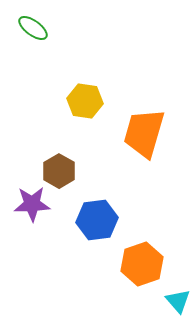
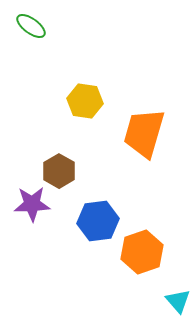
green ellipse: moved 2 px left, 2 px up
blue hexagon: moved 1 px right, 1 px down
orange hexagon: moved 12 px up
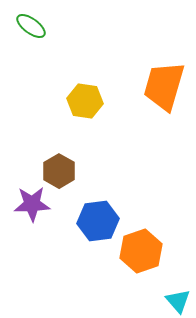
orange trapezoid: moved 20 px right, 47 px up
orange hexagon: moved 1 px left, 1 px up
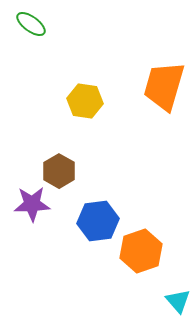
green ellipse: moved 2 px up
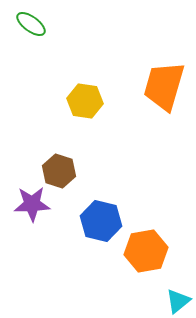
brown hexagon: rotated 12 degrees counterclockwise
blue hexagon: moved 3 px right; rotated 21 degrees clockwise
orange hexagon: moved 5 px right; rotated 9 degrees clockwise
cyan triangle: rotated 32 degrees clockwise
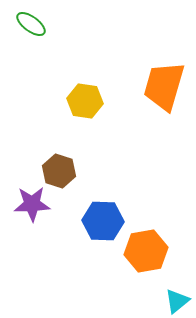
blue hexagon: moved 2 px right; rotated 12 degrees counterclockwise
cyan triangle: moved 1 px left
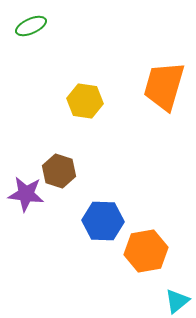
green ellipse: moved 2 px down; rotated 60 degrees counterclockwise
purple star: moved 6 px left, 10 px up; rotated 9 degrees clockwise
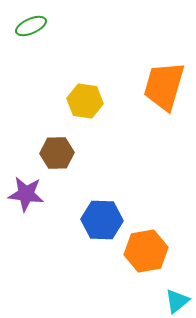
brown hexagon: moved 2 px left, 18 px up; rotated 20 degrees counterclockwise
blue hexagon: moved 1 px left, 1 px up
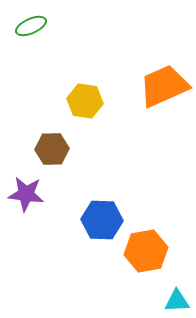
orange trapezoid: rotated 50 degrees clockwise
brown hexagon: moved 5 px left, 4 px up
cyan triangle: rotated 36 degrees clockwise
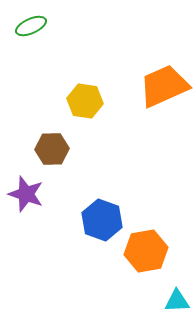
purple star: rotated 12 degrees clockwise
blue hexagon: rotated 18 degrees clockwise
